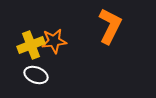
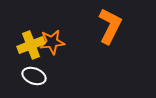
orange star: moved 2 px left, 1 px down
white ellipse: moved 2 px left, 1 px down
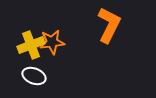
orange L-shape: moved 1 px left, 1 px up
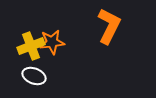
orange L-shape: moved 1 px down
yellow cross: moved 1 px down
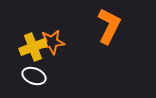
yellow cross: moved 2 px right, 1 px down
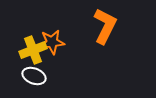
orange L-shape: moved 4 px left
yellow cross: moved 3 px down
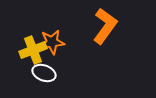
orange L-shape: rotated 9 degrees clockwise
white ellipse: moved 10 px right, 3 px up
